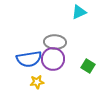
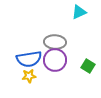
purple circle: moved 2 px right, 1 px down
yellow star: moved 8 px left, 6 px up
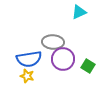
gray ellipse: moved 2 px left
purple circle: moved 8 px right, 1 px up
yellow star: moved 2 px left; rotated 24 degrees clockwise
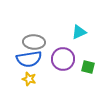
cyan triangle: moved 20 px down
gray ellipse: moved 19 px left
green square: moved 1 px down; rotated 16 degrees counterclockwise
yellow star: moved 2 px right, 3 px down
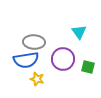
cyan triangle: rotated 42 degrees counterclockwise
blue semicircle: moved 3 px left, 1 px down
yellow star: moved 8 px right
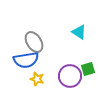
cyan triangle: rotated 21 degrees counterclockwise
gray ellipse: rotated 55 degrees clockwise
purple circle: moved 7 px right, 17 px down
green square: moved 2 px down; rotated 32 degrees counterclockwise
